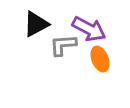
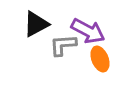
purple arrow: moved 1 px left, 2 px down
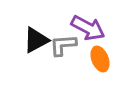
black triangle: moved 16 px down
purple arrow: moved 3 px up
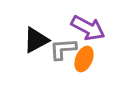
gray L-shape: moved 4 px down
orange ellipse: moved 16 px left; rotated 45 degrees clockwise
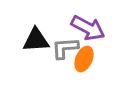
black triangle: rotated 24 degrees clockwise
gray L-shape: moved 2 px right, 1 px up
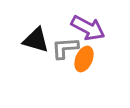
black triangle: rotated 20 degrees clockwise
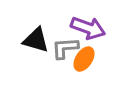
purple arrow: rotated 8 degrees counterclockwise
orange ellipse: rotated 10 degrees clockwise
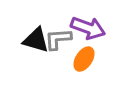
gray L-shape: moved 7 px left, 9 px up
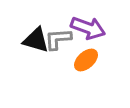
orange ellipse: moved 2 px right, 1 px down; rotated 15 degrees clockwise
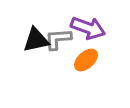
black triangle: rotated 28 degrees counterclockwise
